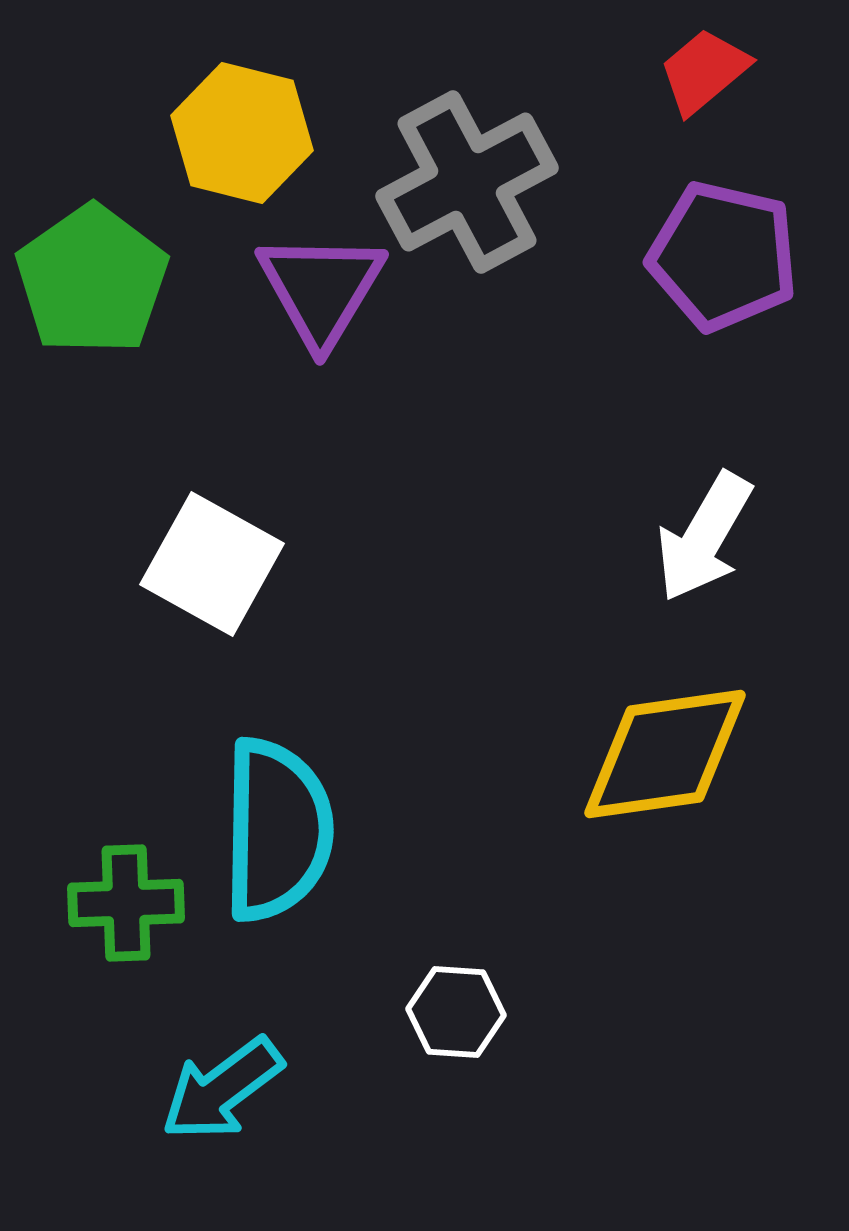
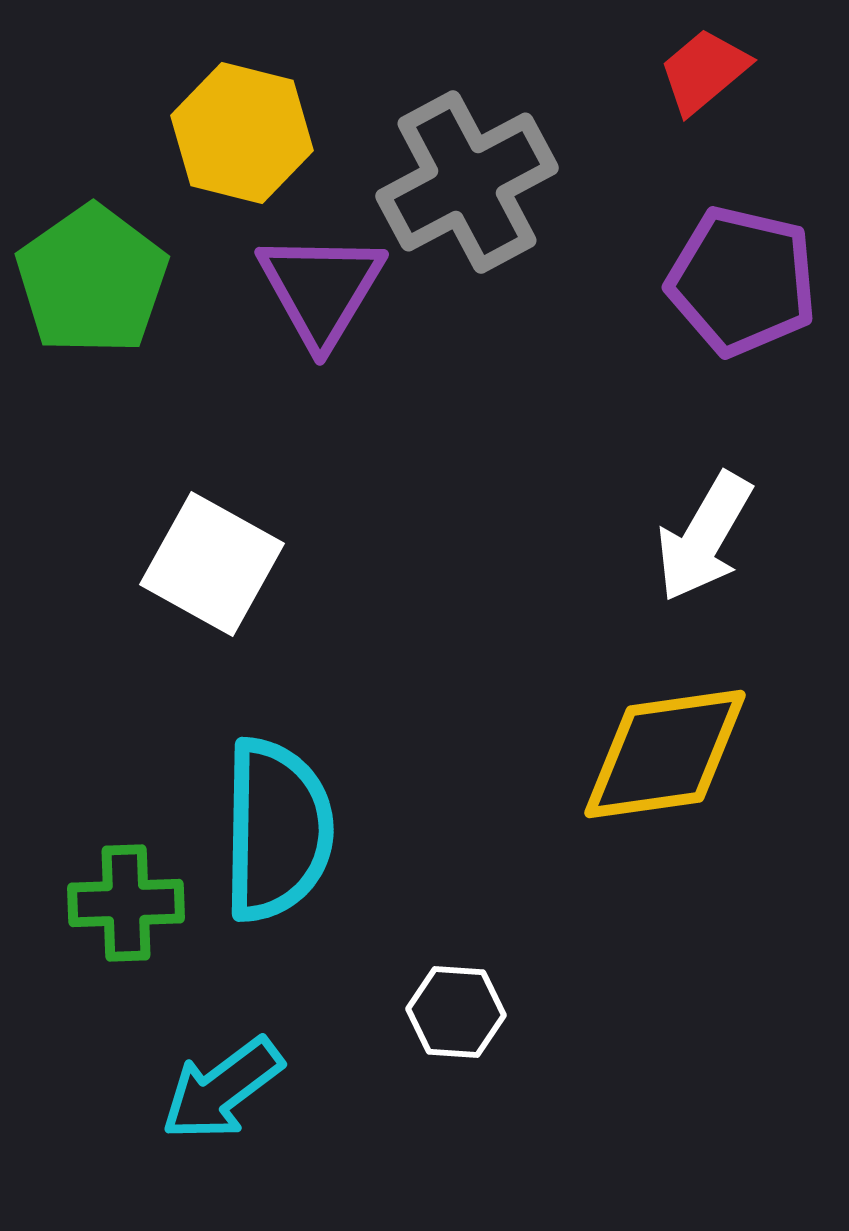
purple pentagon: moved 19 px right, 25 px down
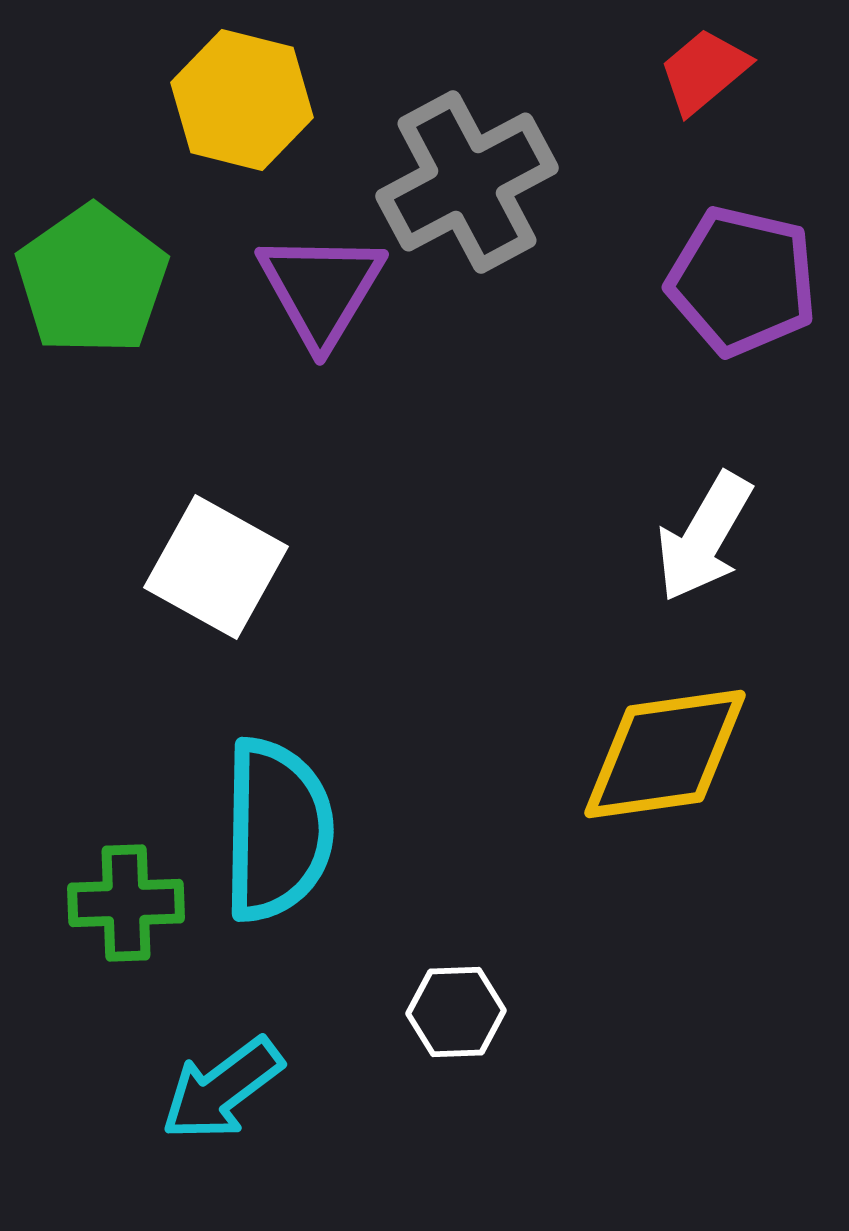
yellow hexagon: moved 33 px up
white square: moved 4 px right, 3 px down
white hexagon: rotated 6 degrees counterclockwise
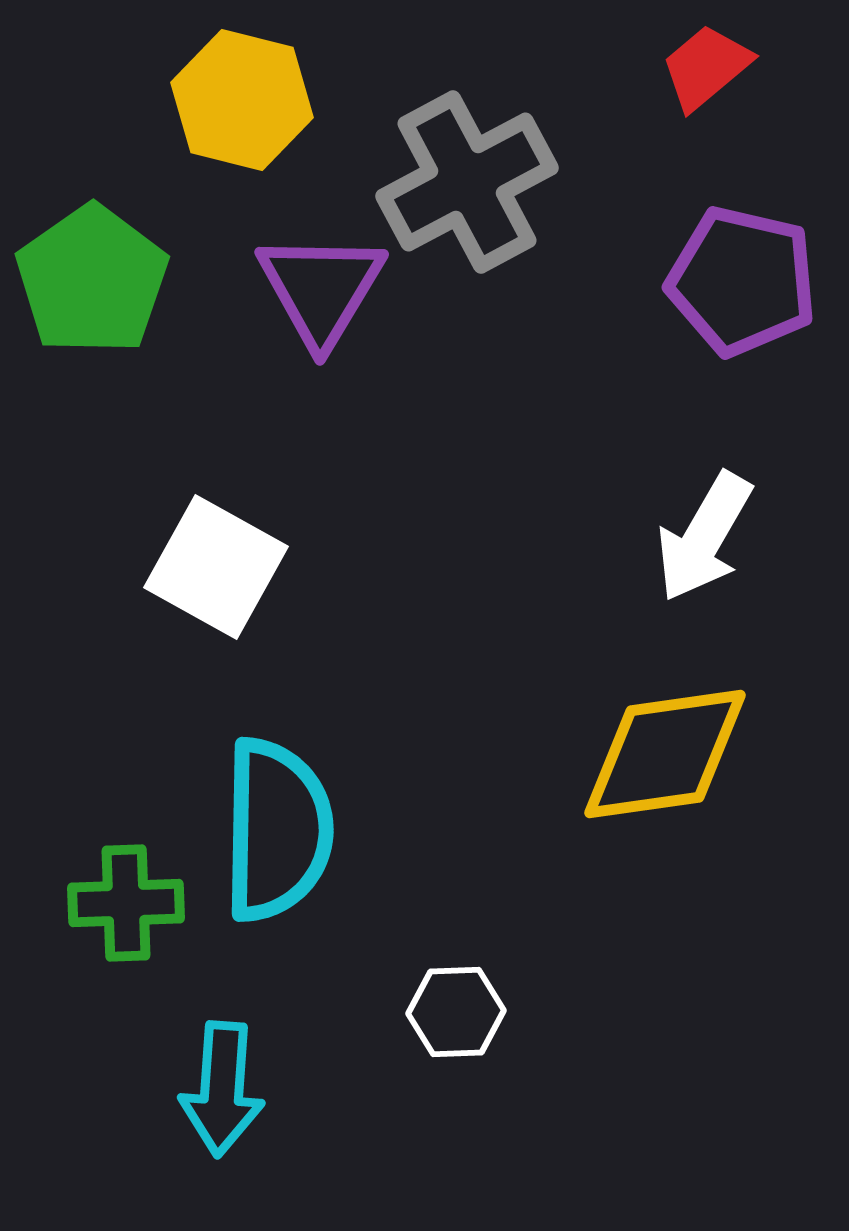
red trapezoid: moved 2 px right, 4 px up
cyan arrow: rotated 49 degrees counterclockwise
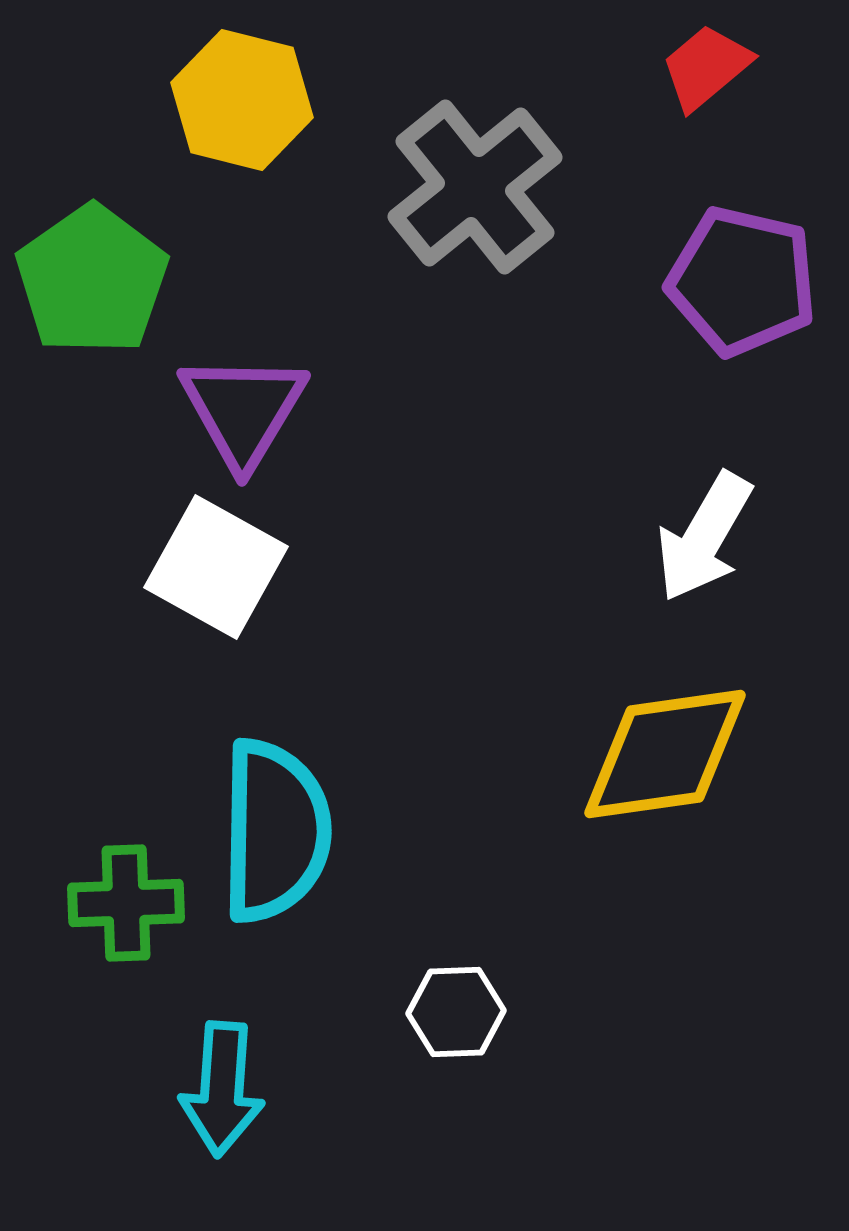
gray cross: moved 8 px right, 5 px down; rotated 11 degrees counterclockwise
purple triangle: moved 78 px left, 121 px down
cyan semicircle: moved 2 px left, 1 px down
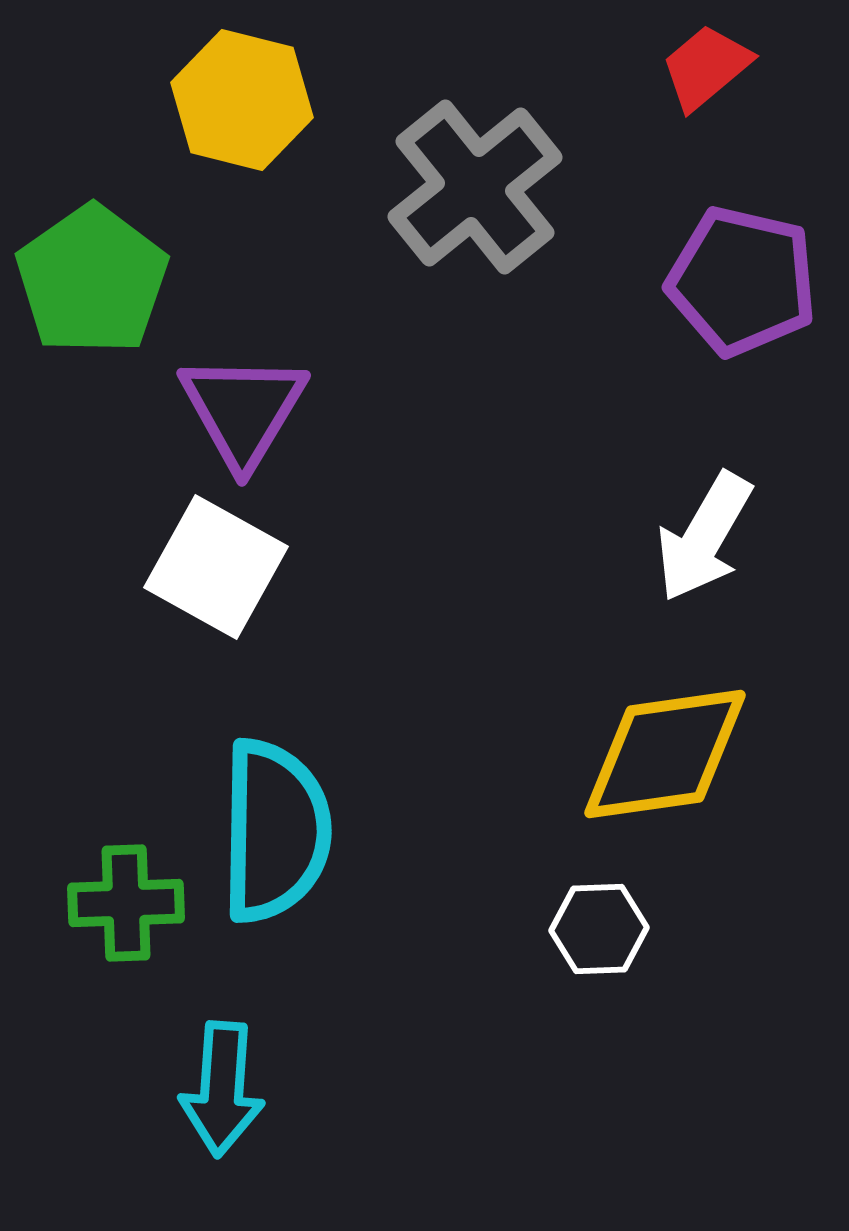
white hexagon: moved 143 px right, 83 px up
